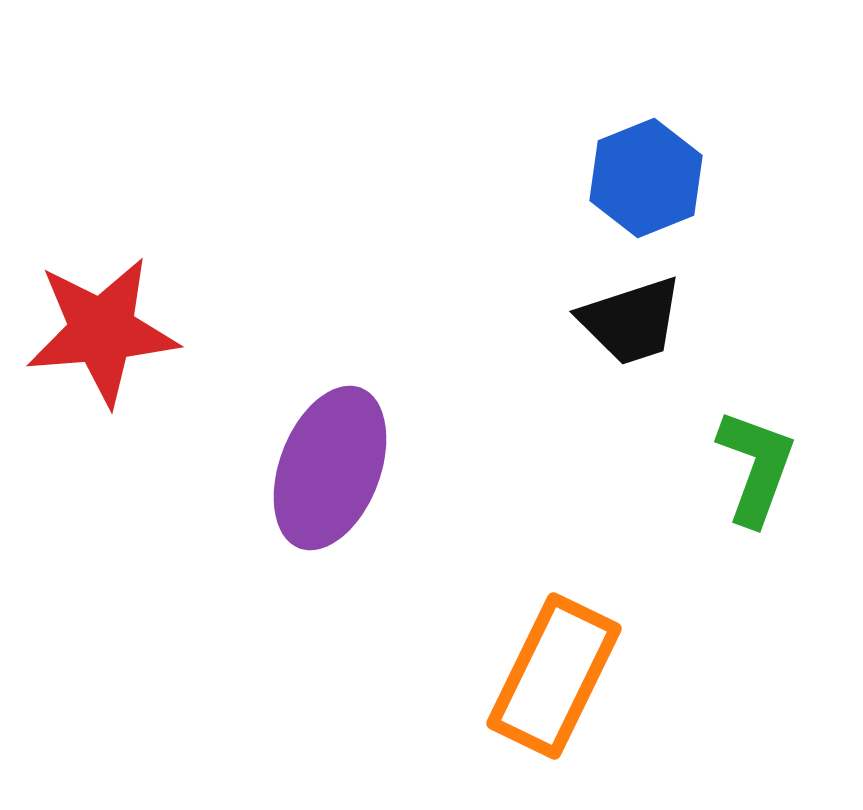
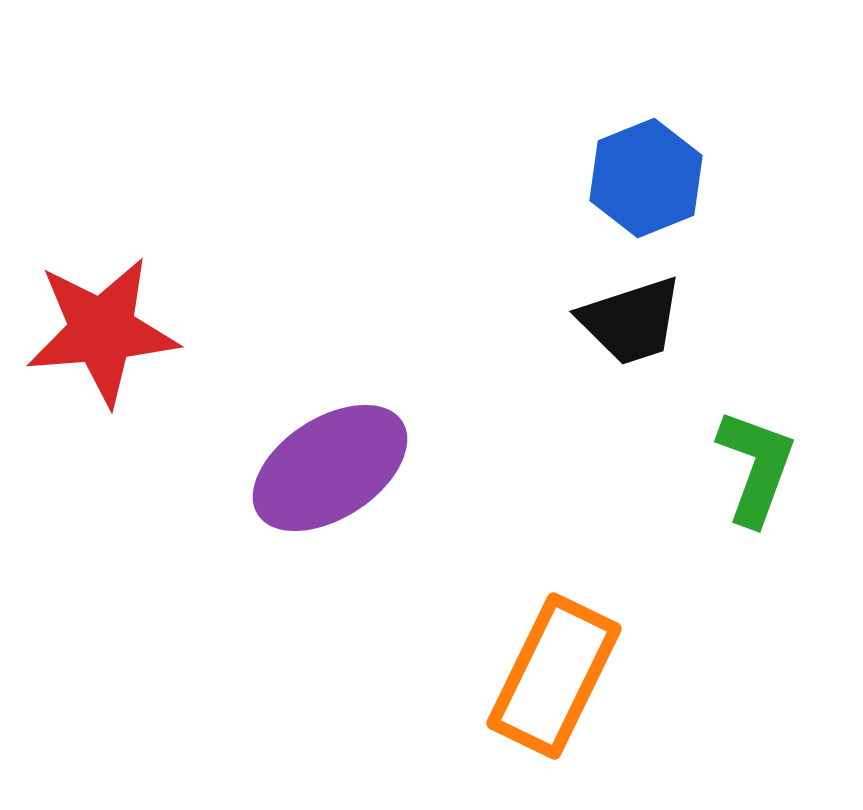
purple ellipse: rotated 36 degrees clockwise
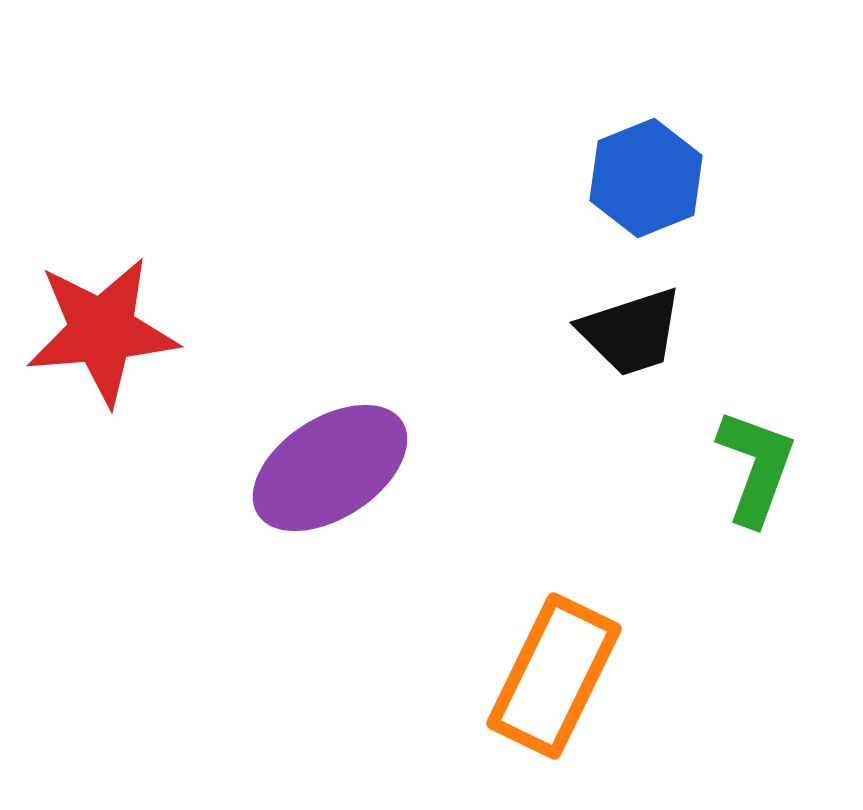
black trapezoid: moved 11 px down
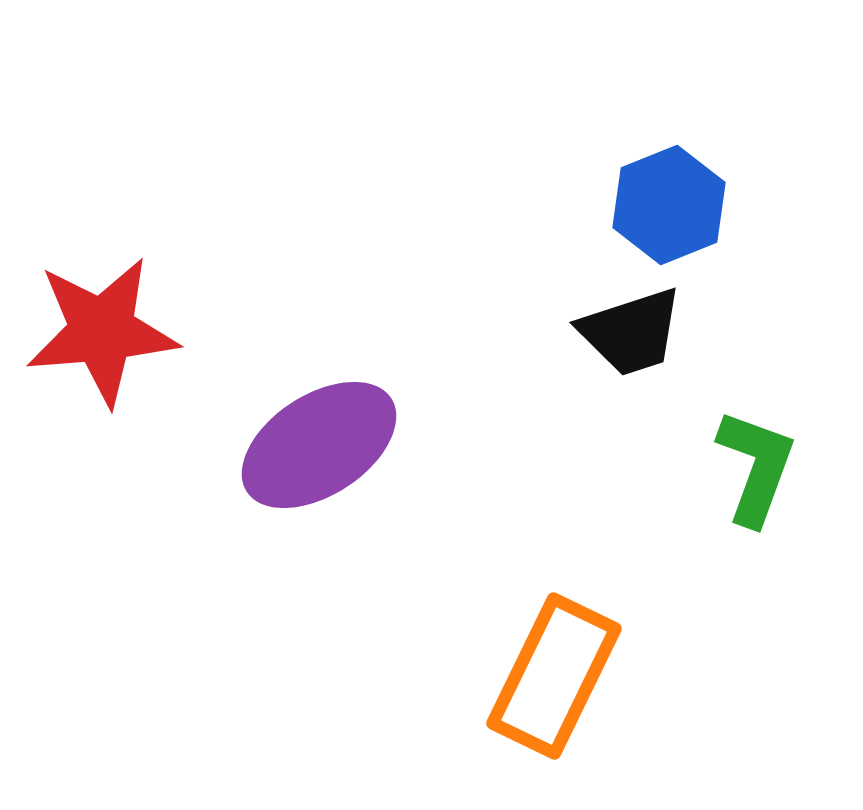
blue hexagon: moved 23 px right, 27 px down
purple ellipse: moved 11 px left, 23 px up
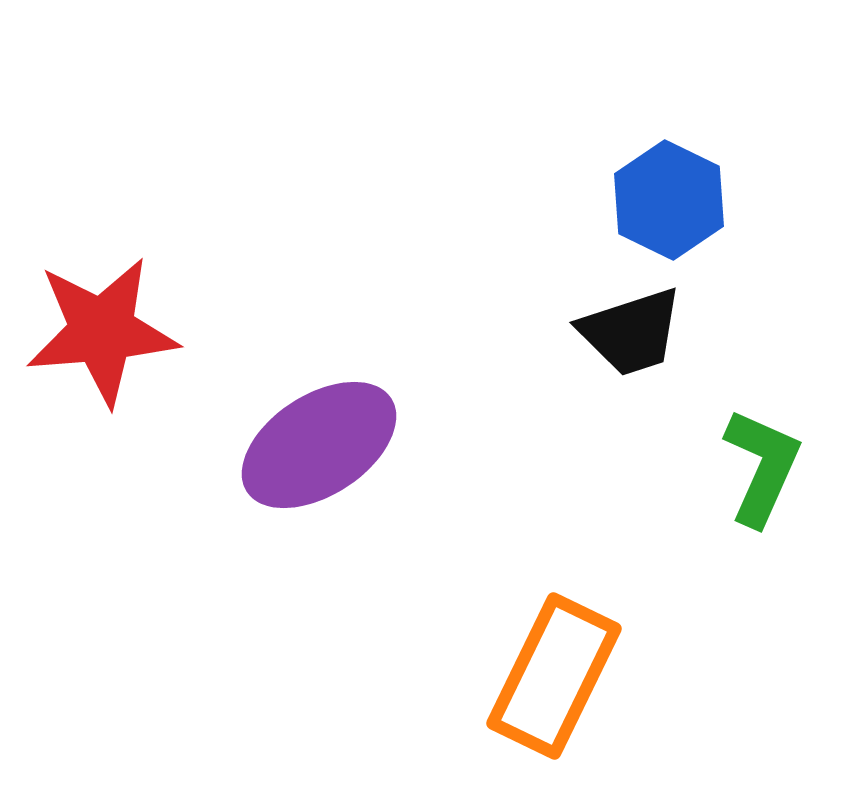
blue hexagon: moved 5 px up; rotated 12 degrees counterclockwise
green L-shape: moved 6 px right; rotated 4 degrees clockwise
